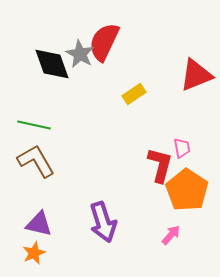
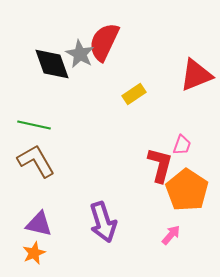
pink trapezoid: moved 3 px up; rotated 30 degrees clockwise
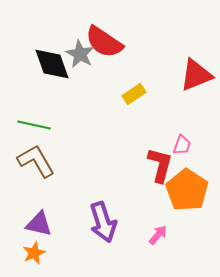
red semicircle: rotated 81 degrees counterclockwise
pink arrow: moved 13 px left
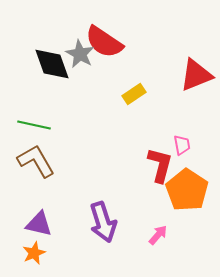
pink trapezoid: rotated 30 degrees counterclockwise
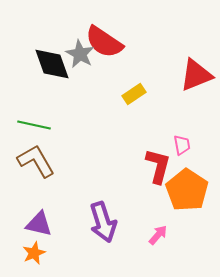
red L-shape: moved 2 px left, 1 px down
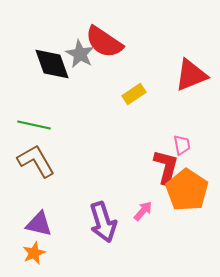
red triangle: moved 5 px left
red L-shape: moved 8 px right, 1 px down
pink arrow: moved 15 px left, 24 px up
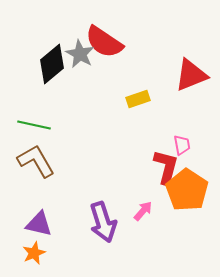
black diamond: rotated 69 degrees clockwise
yellow rectangle: moved 4 px right, 5 px down; rotated 15 degrees clockwise
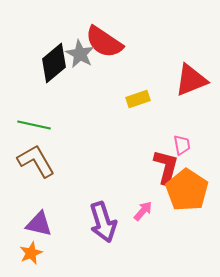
black diamond: moved 2 px right, 1 px up
red triangle: moved 5 px down
orange star: moved 3 px left
